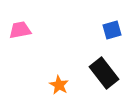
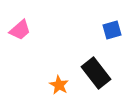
pink trapezoid: rotated 150 degrees clockwise
black rectangle: moved 8 px left
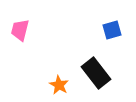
pink trapezoid: rotated 145 degrees clockwise
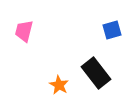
pink trapezoid: moved 4 px right, 1 px down
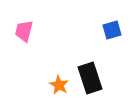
black rectangle: moved 6 px left, 5 px down; rotated 20 degrees clockwise
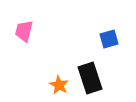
blue square: moved 3 px left, 9 px down
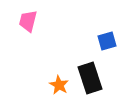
pink trapezoid: moved 4 px right, 10 px up
blue square: moved 2 px left, 2 px down
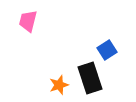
blue square: moved 9 px down; rotated 18 degrees counterclockwise
orange star: rotated 24 degrees clockwise
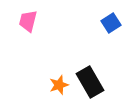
blue square: moved 4 px right, 27 px up
black rectangle: moved 4 px down; rotated 12 degrees counterclockwise
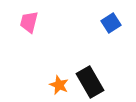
pink trapezoid: moved 1 px right, 1 px down
orange star: rotated 30 degrees counterclockwise
